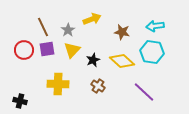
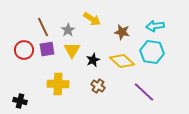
yellow arrow: rotated 54 degrees clockwise
yellow triangle: rotated 12 degrees counterclockwise
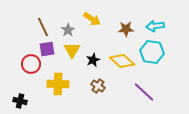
brown star: moved 4 px right, 3 px up; rotated 14 degrees counterclockwise
red circle: moved 7 px right, 14 px down
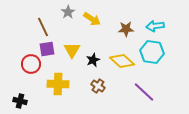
gray star: moved 18 px up
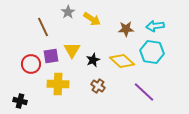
purple square: moved 4 px right, 7 px down
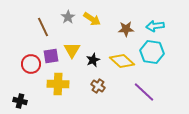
gray star: moved 5 px down
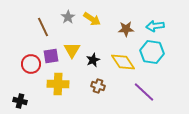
yellow diamond: moved 1 px right, 1 px down; rotated 15 degrees clockwise
brown cross: rotated 16 degrees counterclockwise
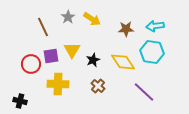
brown cross: rotated 24 degrees clockwise
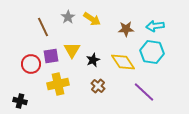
yellow cross: rotated 15 degrees counterclockwise
